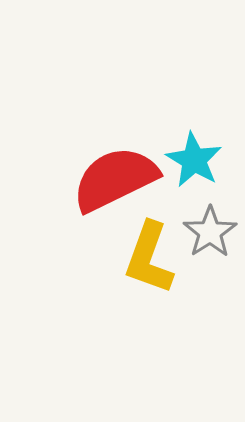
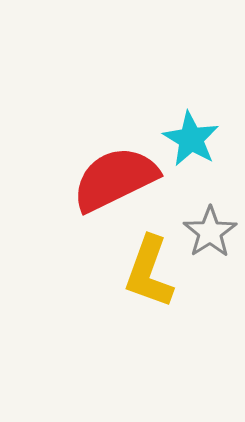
cyan star: moved 3 px left, 21 px up
yellow L-shape: moved 14 px down
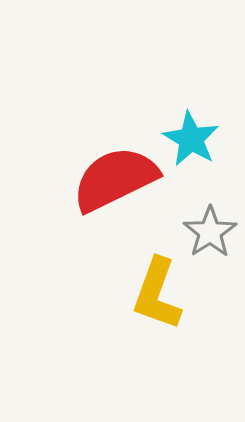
yellow L-shape: moved 8 px right, 22 px down
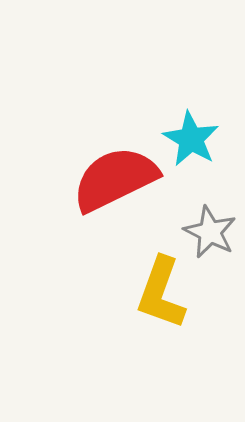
gray star: rotated 12 degrees counterclockwise
yellow L-shape: moved 4 px right, 1 px up
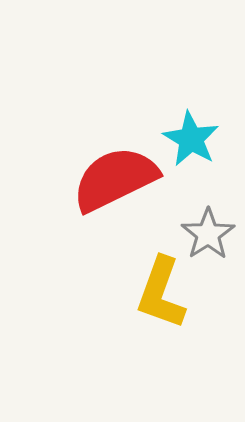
gray star: moved 2 px left, 2 px down; rotated 12 degrees clockwise
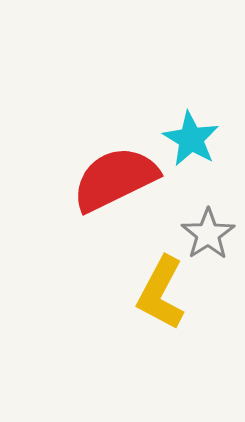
yellow L-shape: rotated 8 degrees clockwise
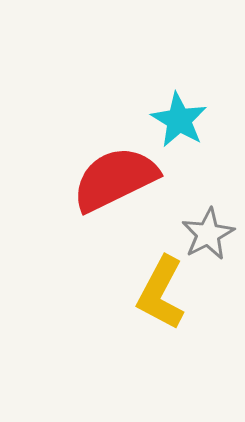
cyan star: moved 12 px left, 19 px up
gray star: rotated 6 degrees clockwise
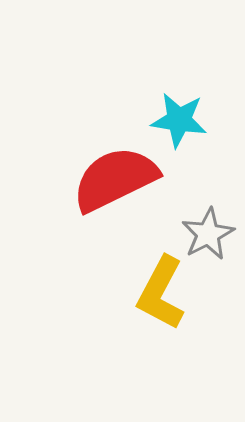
cyan star: rotated 22 degrees counterclockwise
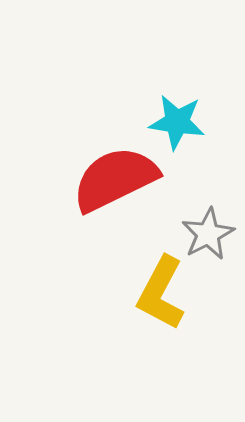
cyan star: moved 2 px left, 2 px down
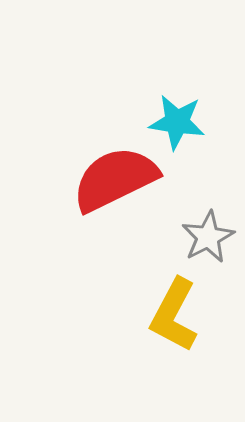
gray star: moved 3 px down
yellow L-shape: moved 13 px right, 22 px down
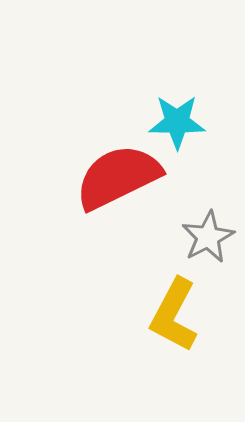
cyan star: rotated 8 degrees counterclockwise
red semicircle: moved 3 px right, 2 px up
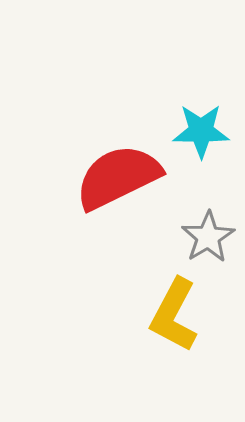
cyan star: moved 24 px right, 9 px down
gray star: rotated 4 degrees counterclockwise
